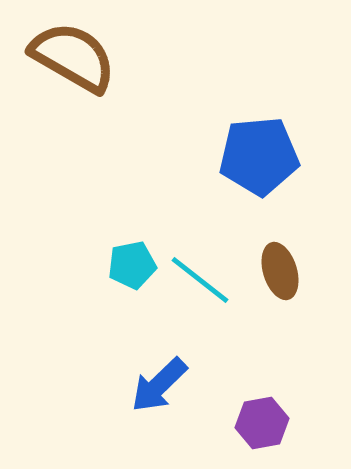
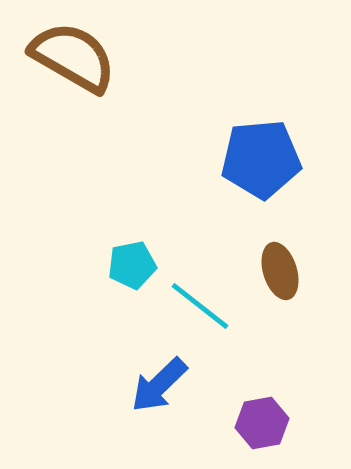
blue pentagon: moved 2 px right, 3 px down
cyan line: moved 26 px down
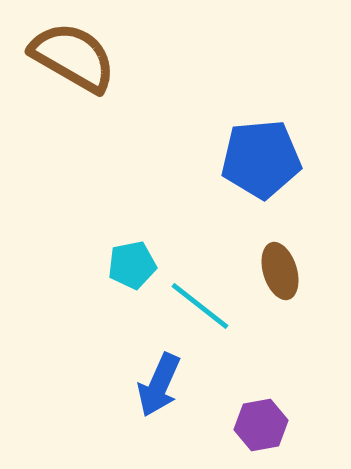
blue arrow: rotated 22 degrees counterclockwise
purple hexagon: moved 1 px left, 2 px down
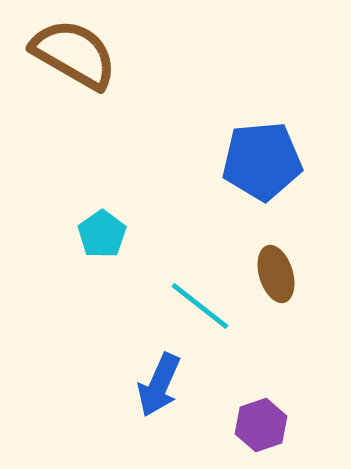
brown semicircle: moved 1 px right, 3 px up
blue pentagon: moved 1 px right, 2 px down
cyan pentagon: moved 30 px left, 31 px up; rotated 24 degrees counterclockwise
brown ellipse: moved 4 px left, 3 px down
purple hexagon: rotated 9 degrees counterclockwise
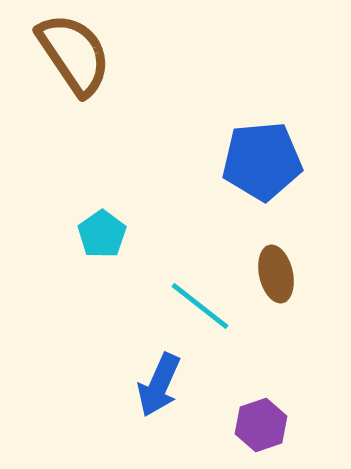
brown semicircle: rotated 26 degrees clockwise
brown ellipse: rotated 4 degrees clockwise
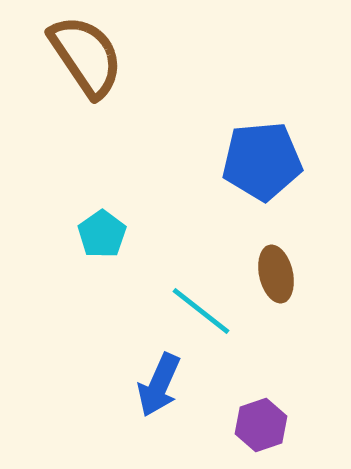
brown semicircle: moved 12 px right, 2 px down
cyan line: moved 1 px right, 5 px down
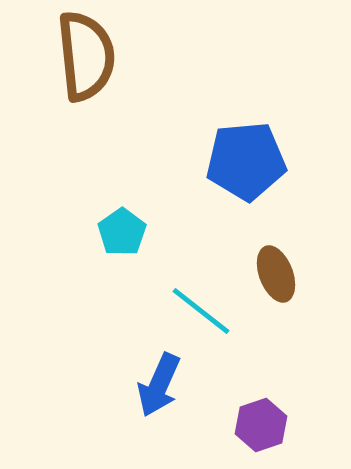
brown semicircle: rotated 28 degrees clockwise
blue pentagon: moved 16 px left
cyan pentagon: moved 20 px right, 2 px up
brown ellipse: rotated 8 degrees counterclockwise
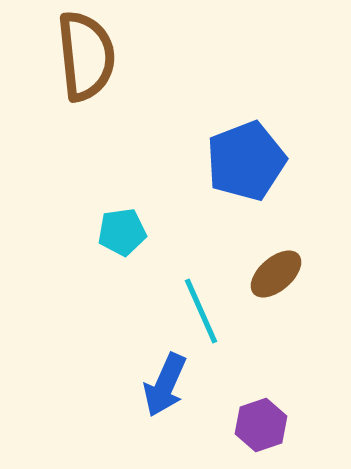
blue pentagon: rotated 16 degrees counterclockwise
cyan pentagon: rotated 27 degrees clockwise
brown ellipse: rotated 70 degrees clockwise
cyan line: rotated 28 degrees clockwise
blue arrow: moved 6 px right
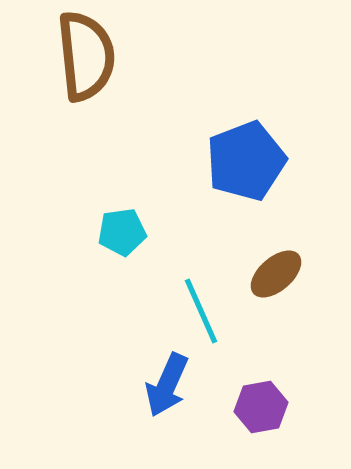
blue arrow: moved 2 px right
purple hexagon: moved 18 px up; rotated 9 degrees clockwise
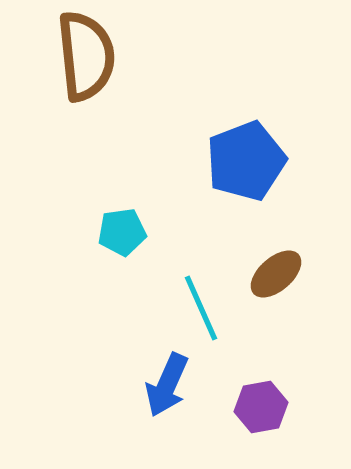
cyan line: moved 3 px up
